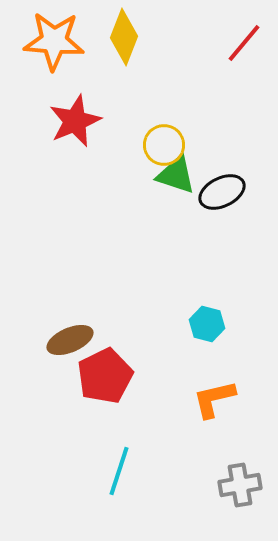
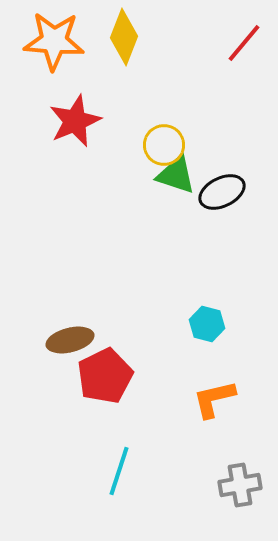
brown ellipse: rotated 9 degrees clockwise
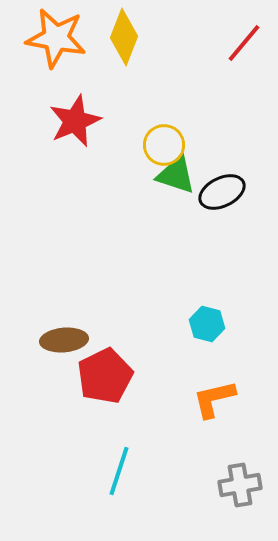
orange star: moved 2 px right, 3 px up; rotated 6 degrees clockwise
brown ellipse: moved 6 px left; rotated 9 degrees clockwise
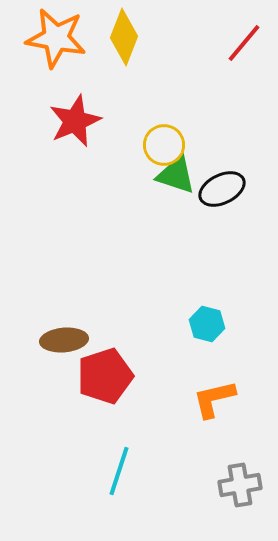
black ellipse: moved 3 px up
red pentagon: rotated 8 degrees clockwise
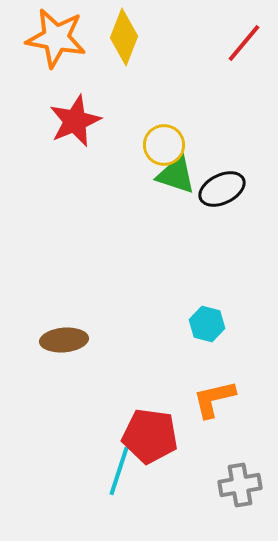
red pentagon: moved 45 px right, 60 px down; rotated 26 degrees clockwise
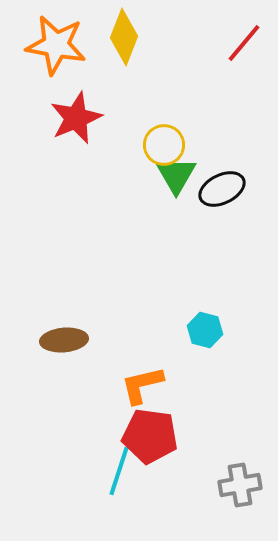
orange star: moved 7 px down
red star: moved 1 px right, 3 px up
green triangle: rotated 42 degrees clockwise
cyan hexagon: moved 2 px left, 6 px down
orange L-shape: moved 72 px left, 14 px up
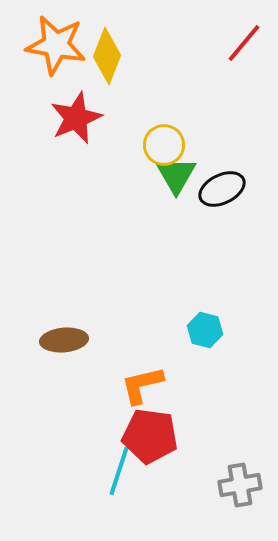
yellow diamond: moved 17 px left, 19 px down
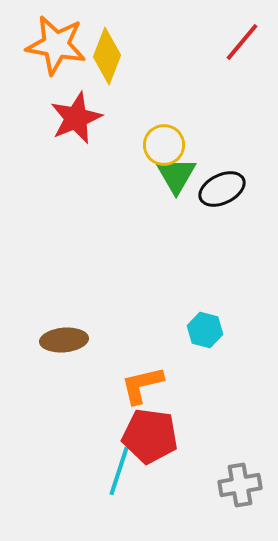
red line: moved 2 px left, 1 px up
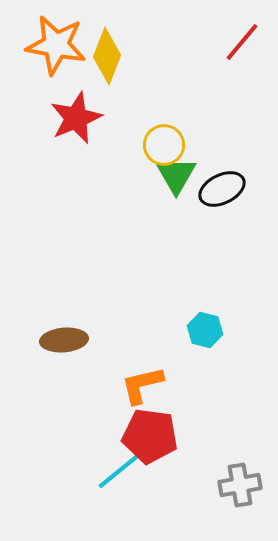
cyan line: rotated 33 degrees clockwise
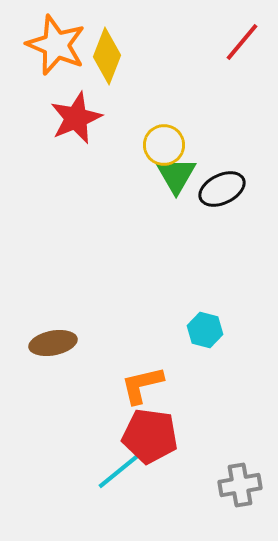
orange star: rotated 12 degrees clockwise
brown ellipse: moved 11 px left, 3 px down; rotated 6 degrees counterclockwise
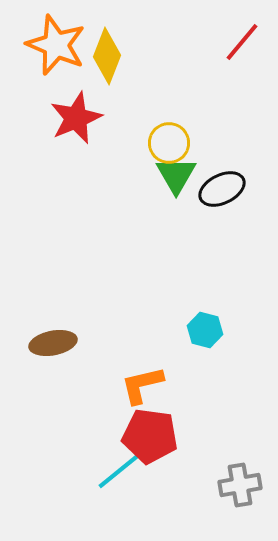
yellow circle: moved 5 px right, 2 px up
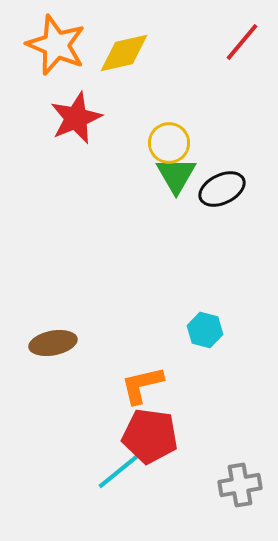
yellow diamond: moved 17 px right, 3 px up; rotated 56 degrees clockwise
